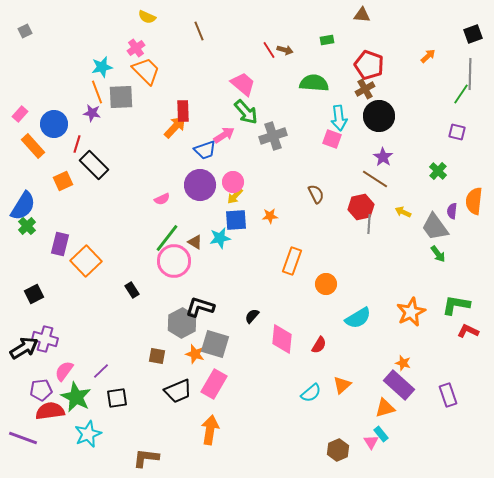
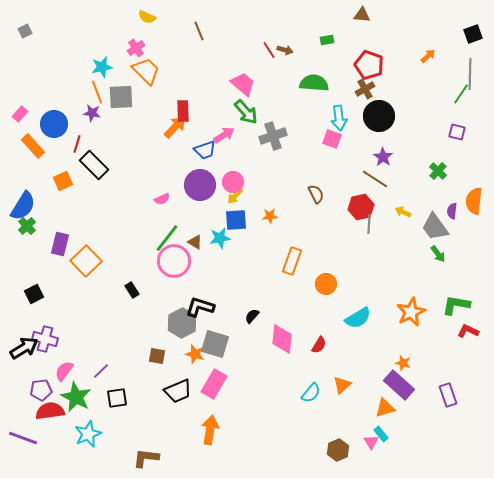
cyan semicircle at (311, 393): rotated 10 degrees counterclockwise
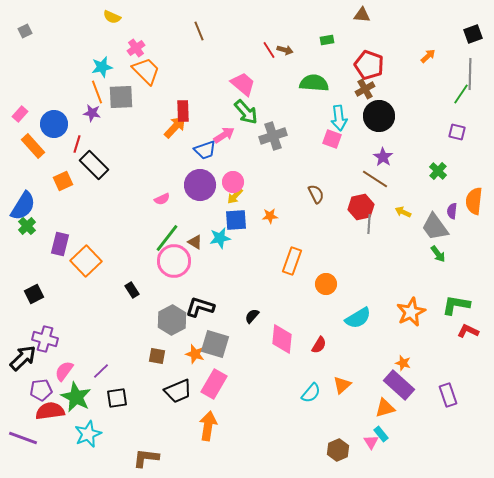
yellow semicircle at (147, 17): moved 35 px left
gray hexagon at (182, 323): moved 10 px left, 3 px up
black arrow at (24, 348): moved 1 px left, 10 px down; rotated 12 degrees counterclockwise
orange arrow at (210, 430): moved 2 px left, 4 px up
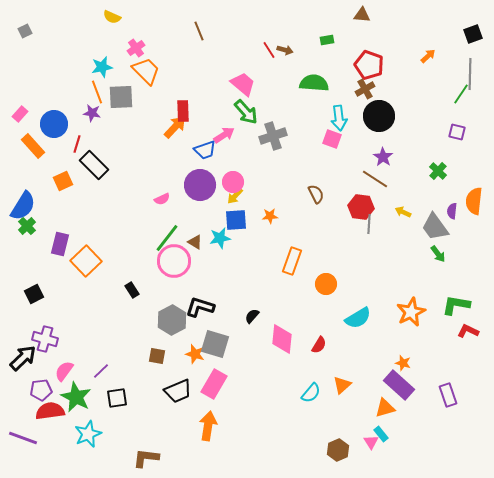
red hexagon at (361, 207): rotated 20 degrees clockwise
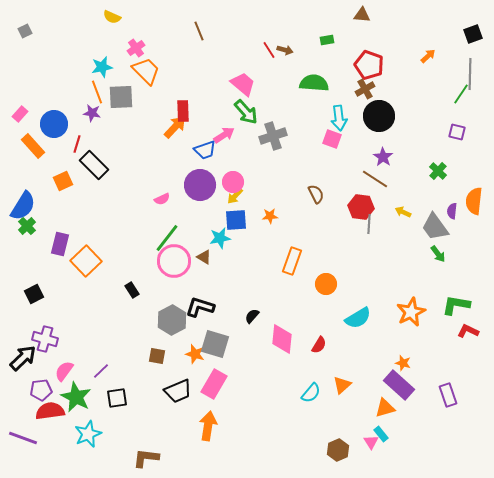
brown triangle at (195, 242): moved 9 px right, 15 px down
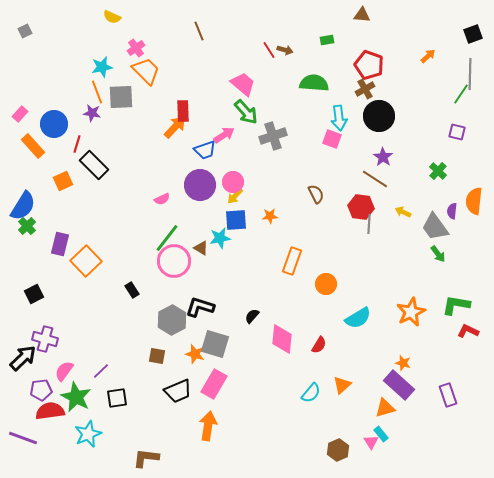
brown triangle at (204, 257): moved 3 px left, 9 px up
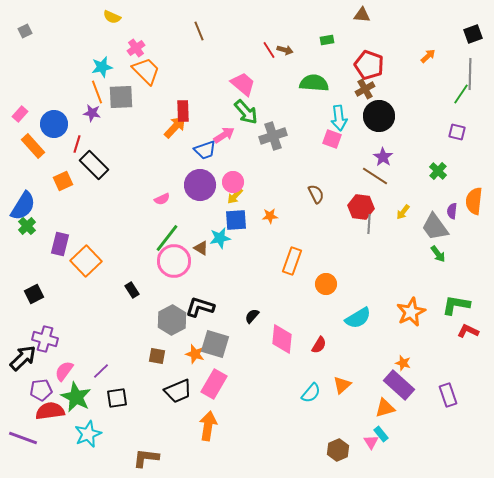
brown line at (375, 179): moved 3 px up
yellow arrow at (403, 212): rotated 77 degrees counterclockwise
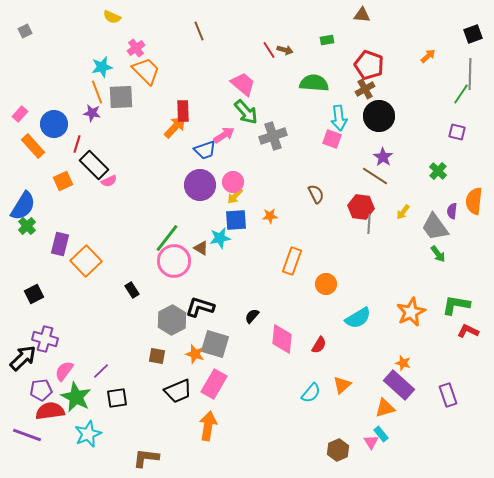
pink semicircle at (162, 199): moved 53 px left, 18 px up
purple line at (23, 438): moved 4 px right, 3 px up
